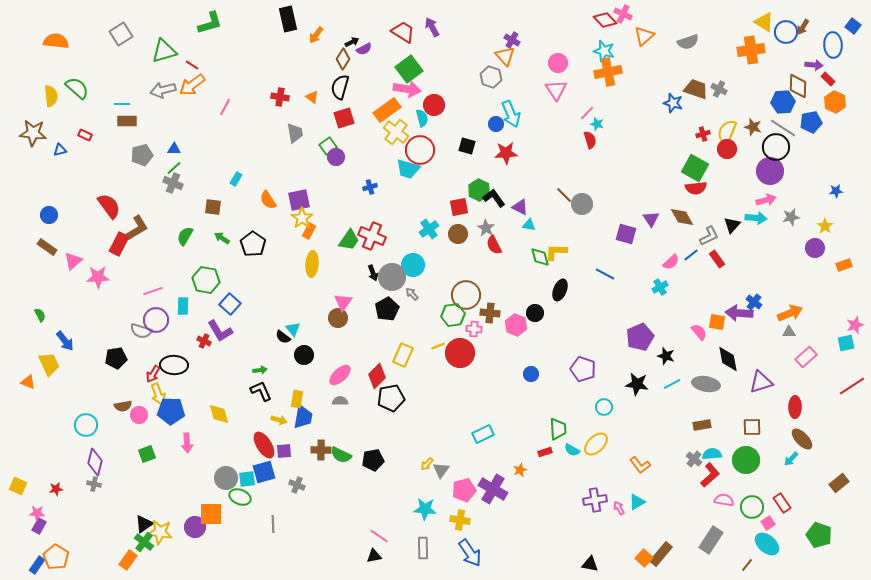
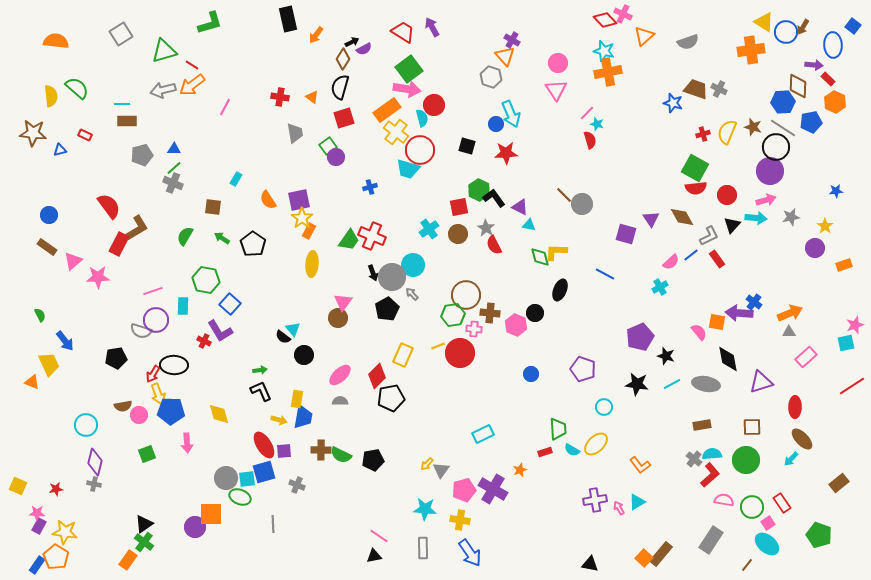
red circle at (727, 149): moved 46 px down
orange triangle at (28, 382): moved 4 px right
yellow star at (160, 532): moved 95 px left
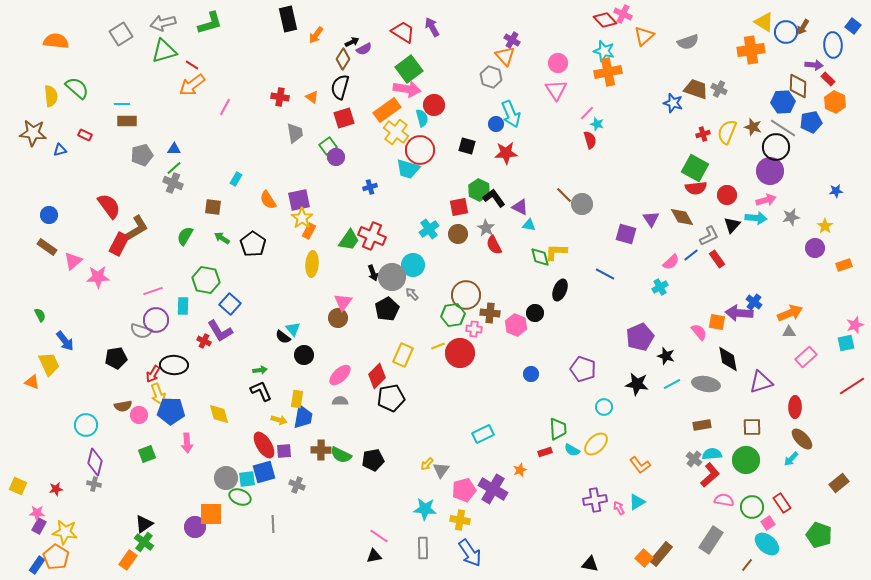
gray arrow at (163, 90): moved 67 px up
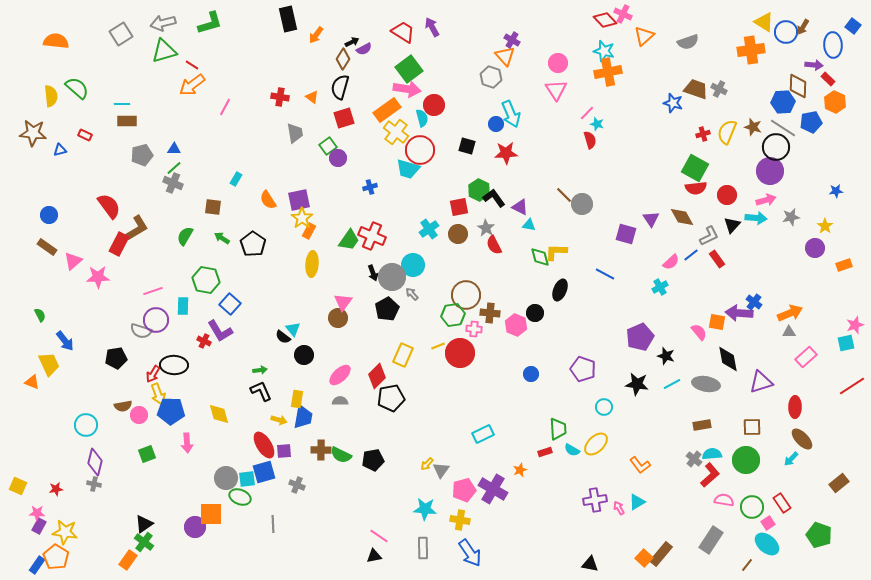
purple circle at (336, 157): moved 2 px right, 1 px down
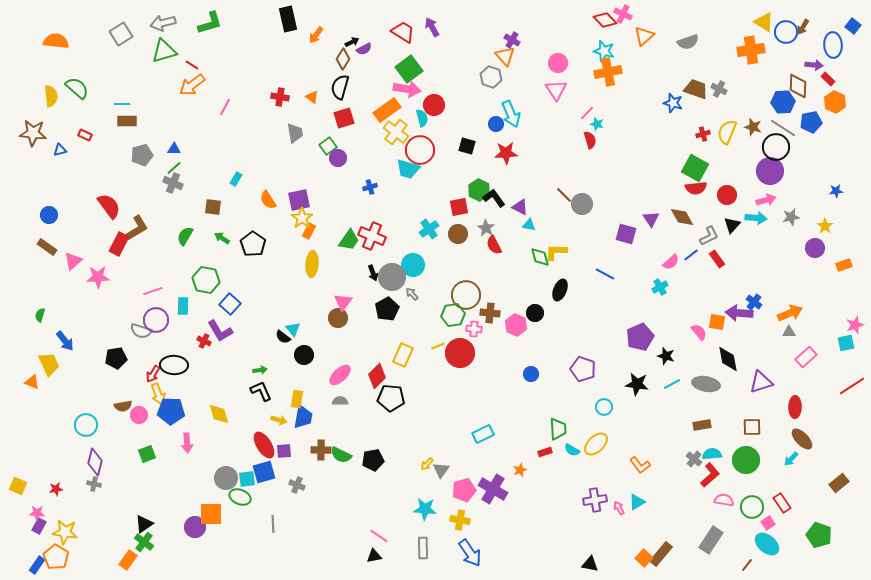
green semicircle at (40, 315): rotated 136 degrees counterclockwise
black pentagon at (391, 398): rotated 16 degrees clockwise
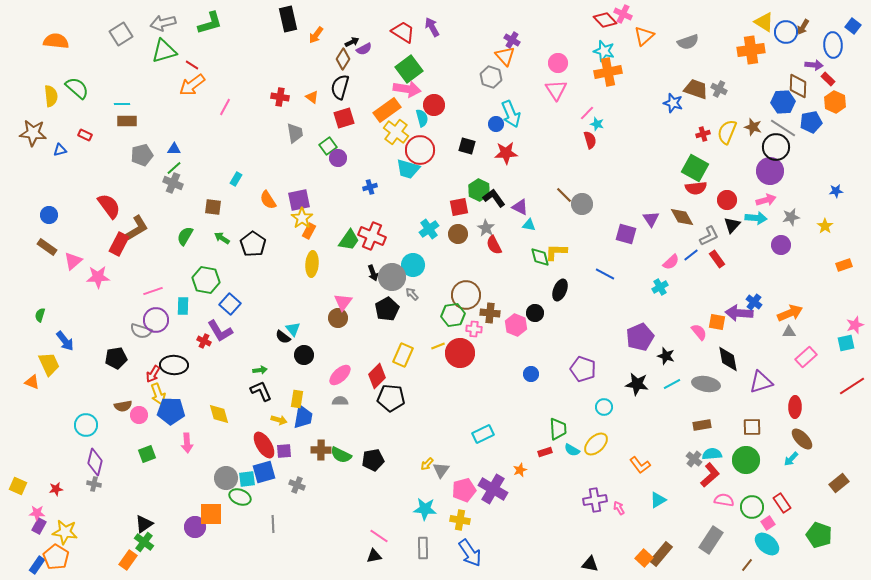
red circle at (727, 195): moved 5 px down
purple circle at (815, 248): moved 34 px left, 3 px up
cyan triangle at (637, 502): moved 21 px right, 2 px up
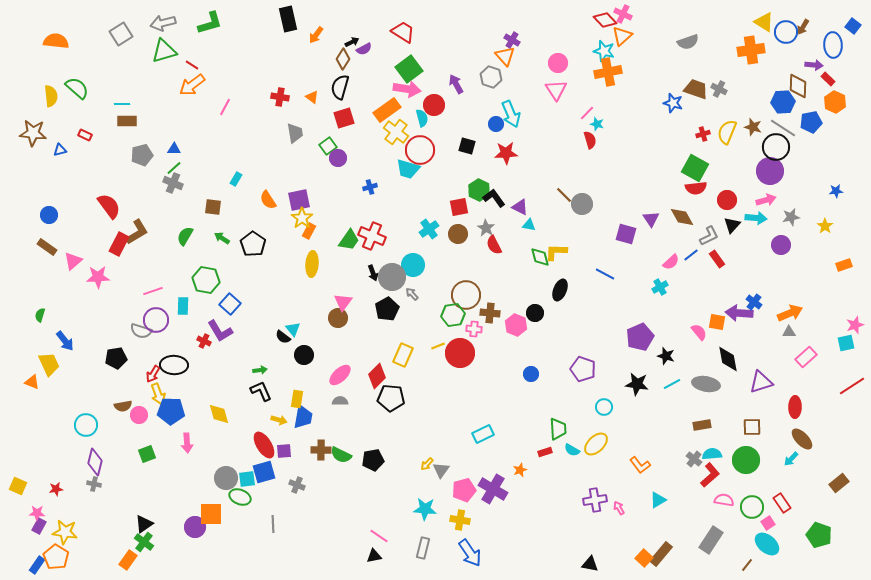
purple arrow at (432, 27): moved 24 px right, 57 px down
orange triangle at (644, 36): moved 22 px left
brown L-shape at (137, 228): moved 4 px down
gray rectangle at (423, 548): rotated 15 degrees clockwise
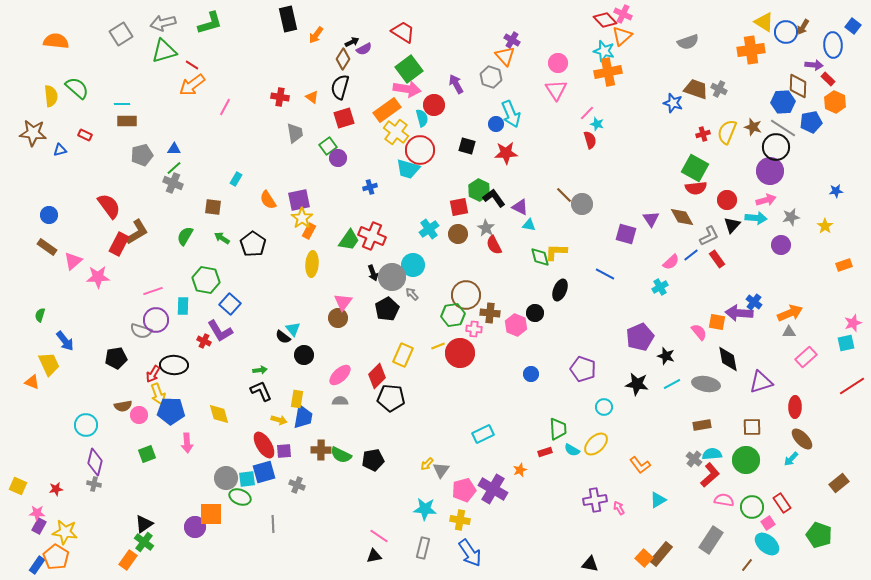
pink star at (855, 325): moved 2 px left, 2 px up
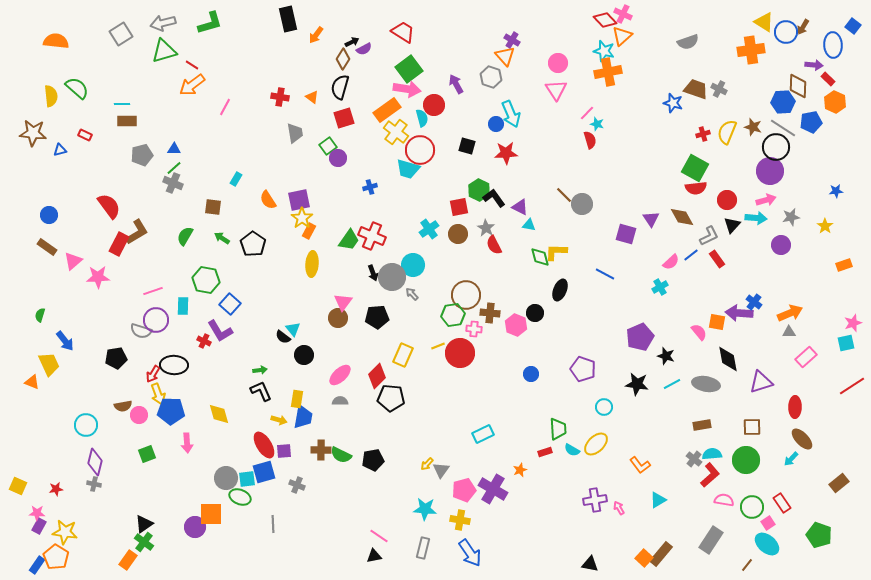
black pentagon at (387, 309): moved 10 px left, 8 px down; rotated 25 degrees clockwise
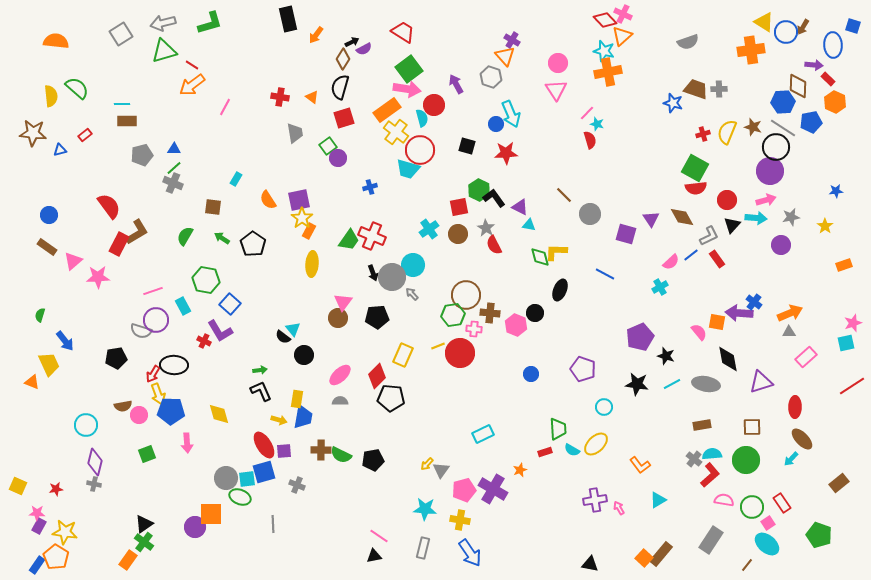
blue square at (853, 26): rotated 21 degrees counterclockwise
gray cross at (719, 89): rotated 28 degrees counterclockwise
red rectangle at (85, 135): rotated 64 degrees counterclockwise
gray circle at (582, 204): moved 8 px right, 10 px down
cyan rectangle at (183, 306): rotated 30 degrees counterclockwise
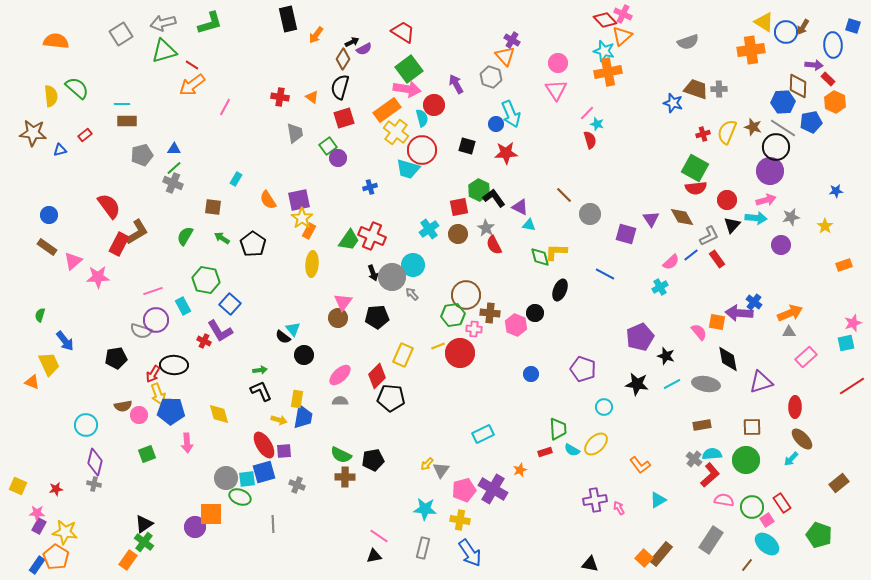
red circle at (420, 150): moved 2 px right
brown cross at (321, 450): moved 24 px right, 27 px down
pink square at (768, 523): moved 1 px left, 3 px up
